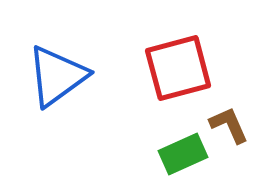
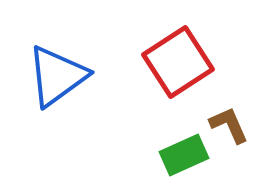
red square: moved 6 px up; rotated 18 degrees counterclockwise
green rectangle: moved 1 px right, 1 px down
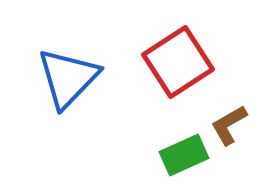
blue triangle: moved 11 px right, 2 px down; rotated 10 degrees counterclockwise
brown L-shape: rotated 96 degrees counterclockwise
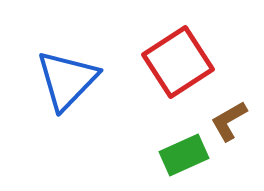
blue triangle: moved 1 px left, 2 px down
brown L-shape: moved 4 px up
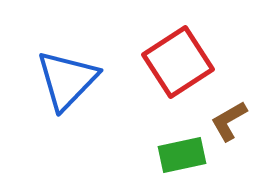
green rectangle: moved 2 px left; rotated 12 degrees clockwise
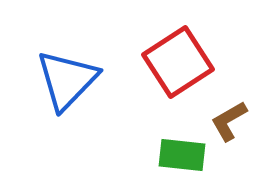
green rectangle: rotated 18 degrees clockwise
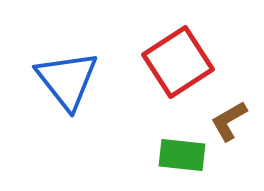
blue triangle: rotated 22 degrees counterclockwise
